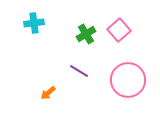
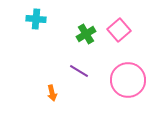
cyan cross: moved 2 px right, 4 px up; rotated 12 degrees clockwise
orange arrow: moved 4 px right; rotated 63 degrees counterclockwise
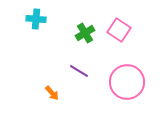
pink square: rotated 15 degrees counterclockwise
green cross: moved 1 px left, 1 px up
pink circle: moved 1 px left, 2 px down
orange arrow: rotated 28 degrees counterclockwise
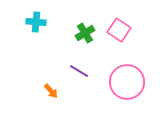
cyan cross: moved 3 px down
orange arrow: moved 1 px left, 2 px up
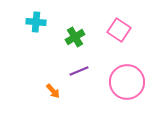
green cross: moved 10 px left, 4 px down
purple line: rotated 54 degrees counterclockwise
orange arrow: moved 2 px right
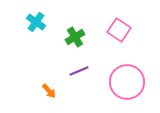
cyan cross: rotated 30 degrees clockwise
orange arrow: moved 4 px left
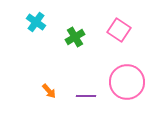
purple line: moved 7 px right, 25 px down; rotated 24 degrees clockwise
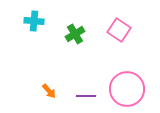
cyan cross: moved 2 px left, 1 px up; rotated 30 degrees counterclockwise
green cross: moved 3 px up
pink circle: moved 7 px down
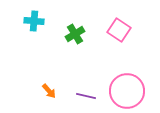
pink circle: moved 2 px down
purple line: rotated 12 degrees clockwise
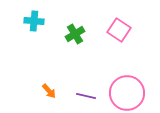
pink circle: moved 2 px down
